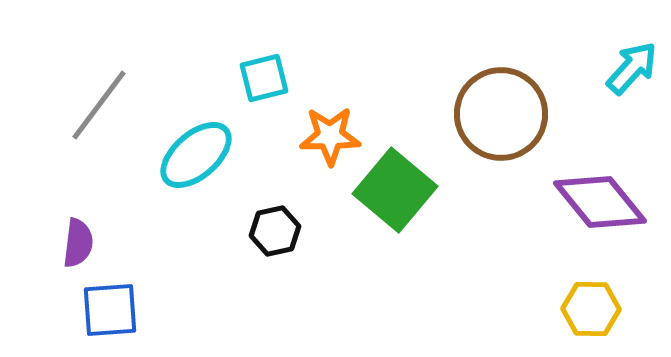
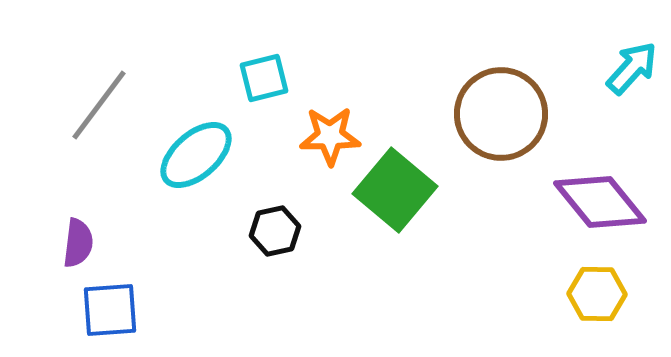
yellow hexagon: moved 6 px right, 15 px up
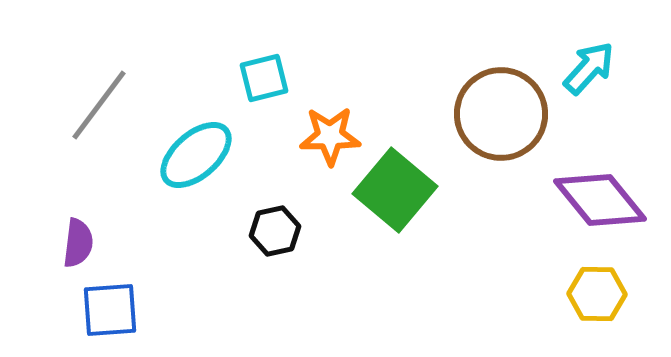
cyan arrow: moved 43 px left
purple diamond: moved 2 px up
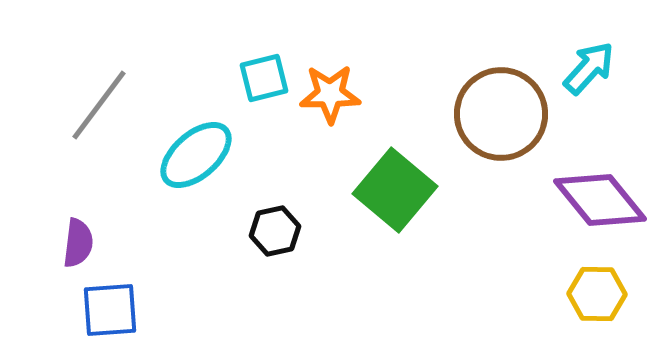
orange star: moved 42 px up
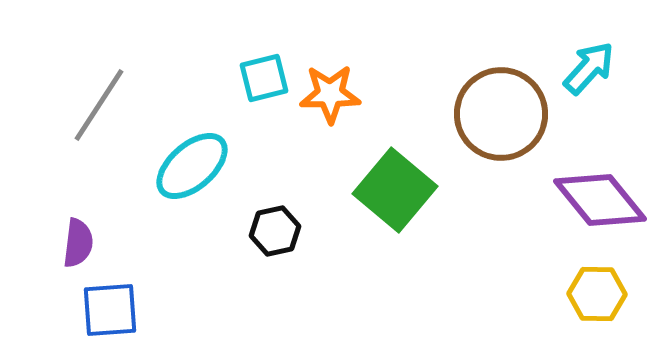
gray line: rotated 4 degrees counterclockwise
cyan ellipse: moved 4 px left, 11 px down
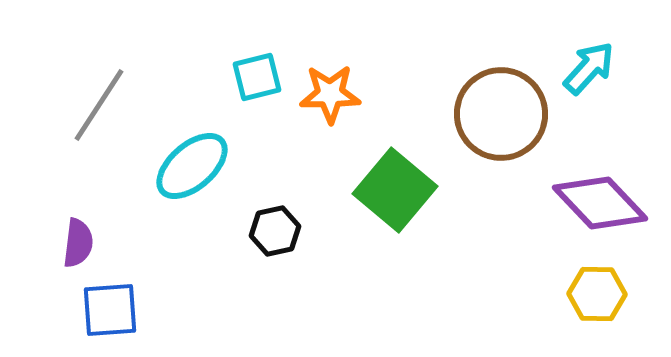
cyan square: moved 7 px left, 1 px up
purple diamond: moved 3 px down; rotated 4 degrees counterclockwise
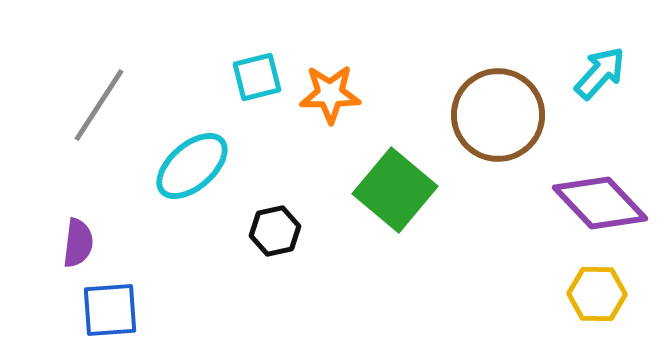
cyan arrow: moved 11 px right, 5 px down
brown circle: moved 3 px left, 1 px down
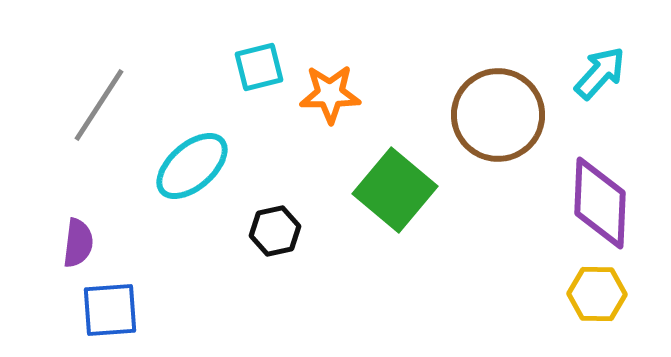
cyan square: moved 2 px right, 10 px up
purple diamond: rotated 46 degrees clockwise
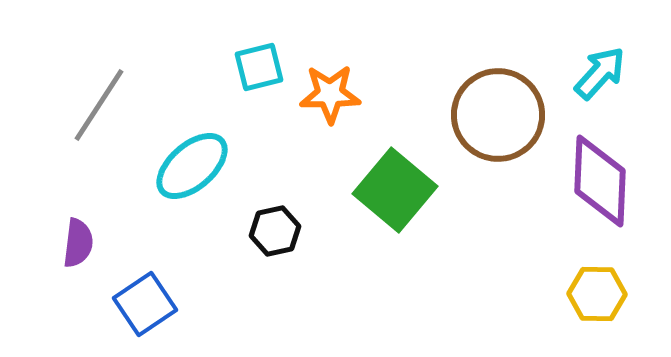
purple diamond: moved 22 px up
blue square: moved 35 px right, 6 px up; rotated 30 degrees counterclockwise
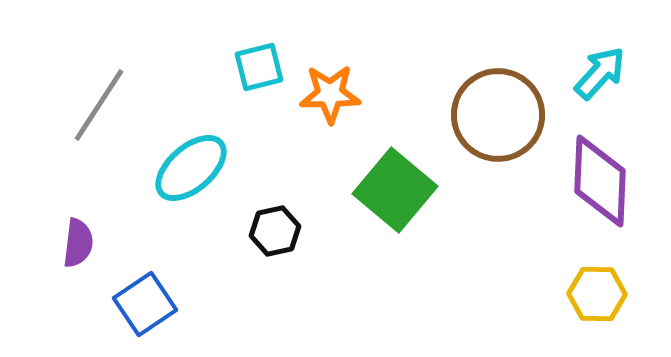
cyan ellipse: moved 1 px left, 2 px down
